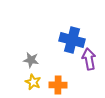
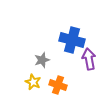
gray star: moved 11 px right; rotated 28 degrees counterclockwise
orange cross: rotated 18 degrees clockwise
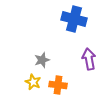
blue cross: moved 2 px right, 21 px up
orange cross: rotated 12 degrees counterclockwise
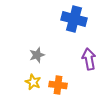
gray star: moved 5 px left, 5 px up
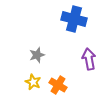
orange cross: rotated 24 degrees clockwise
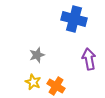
orange cross: moved 2 px left, 1 px down
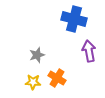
purple arrow: moved 8 px up
yellow star: rotated 21 degrees counterclockwise
orange cross: moved 1 px right, 8 px up
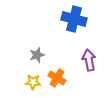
purple arrow: moved 9 px down
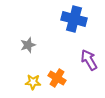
gray star: moved 9 px left, 10 px up
purple arrow: rotated 20 degrees counterclockwise
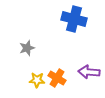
gray star: moved 1 px left, 3 px down
purple arrow: moved 12 px down; rotated 55 degrees counterclockwise
yellow star: moved 4 px right, 2 px up
